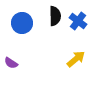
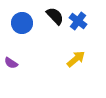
black semicircle: rotated 42 degrees counterclockwise
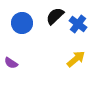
black semicircle: rotated 90 degrees counterclockwise
blue cross: moved 3 px down
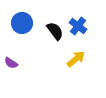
black semicircle: moved 15 px down; rotated 96 degrees clockwise
blue cross: moved 2 px down
